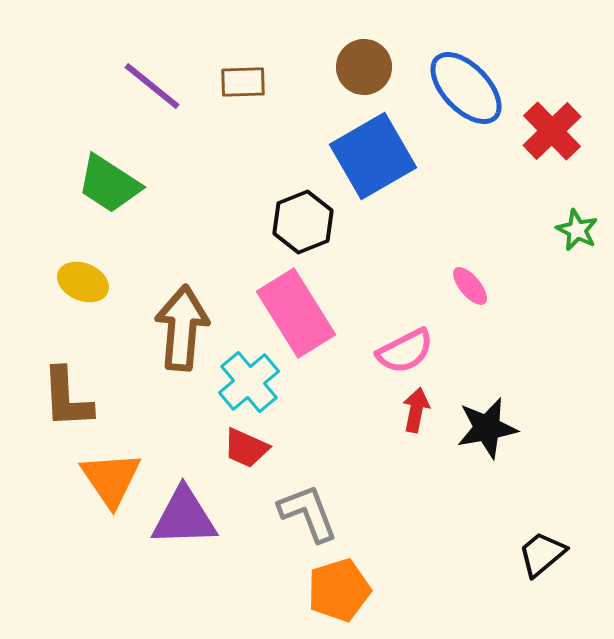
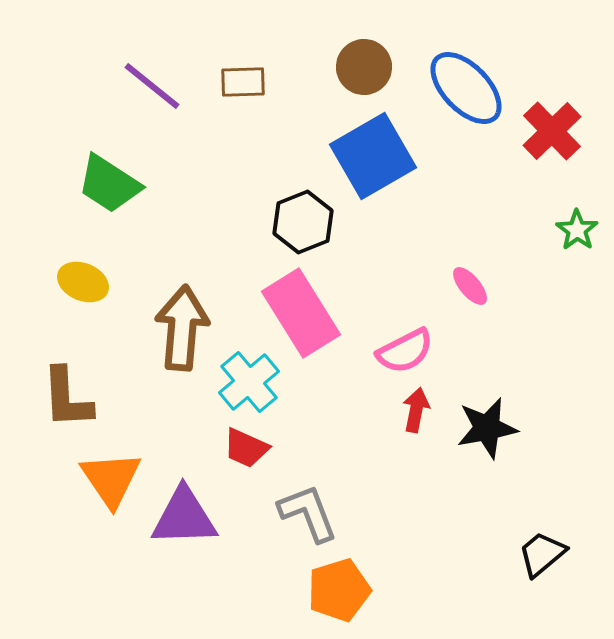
green star: rotated 9 degrees clockwise
pink rectangle: moved 5 px right
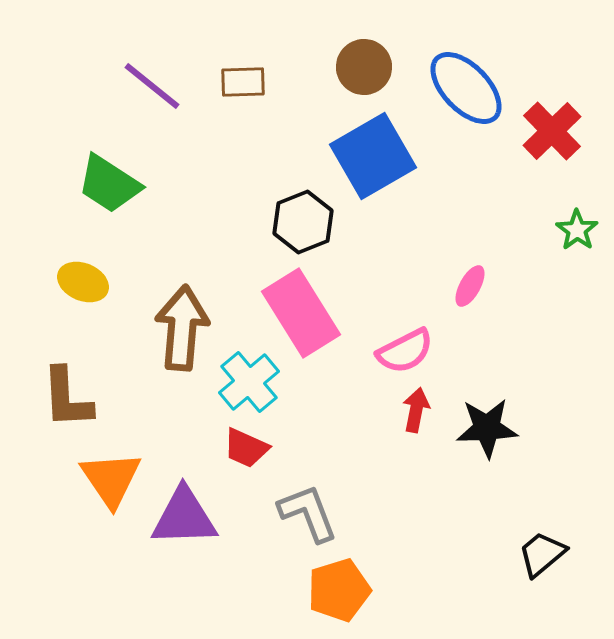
pink ellipse: rotated 69 degrees clockwise
black star: rotated 8 degrees clockwise
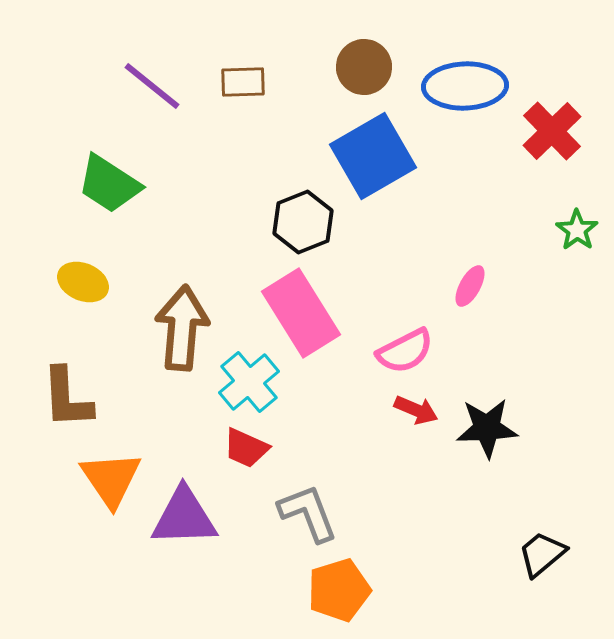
blue ellipse: moved 1 px left, 2 px up; rotated 48 degrees counterclockwise
red arrow: rotated 102 degrees clockwise
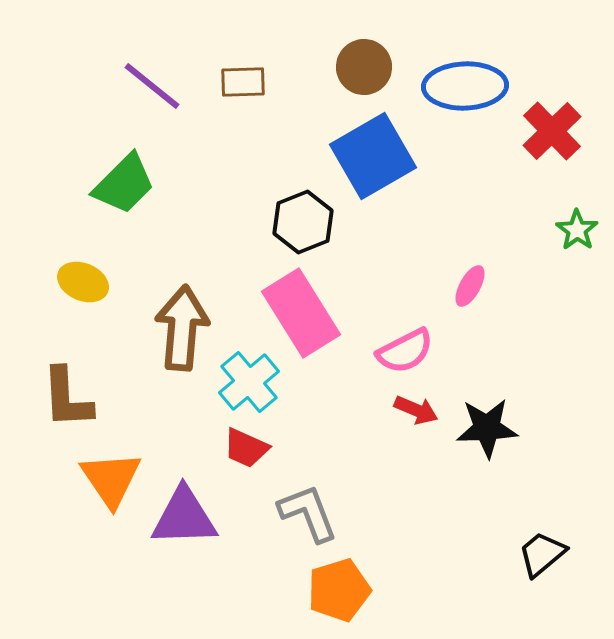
green trapezoid: moved 15 px right; rotated 78 degrees counterclockwise
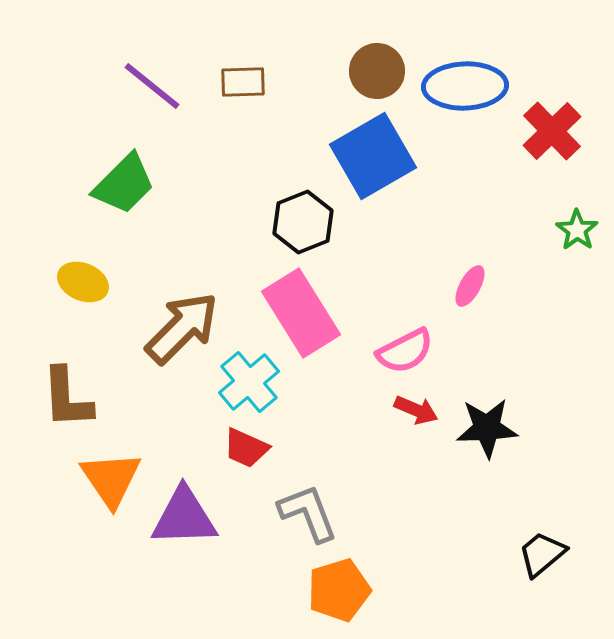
brown circle: moved 13 px right, 4 px down
brown arrow: rotated 40 degrees clockwise
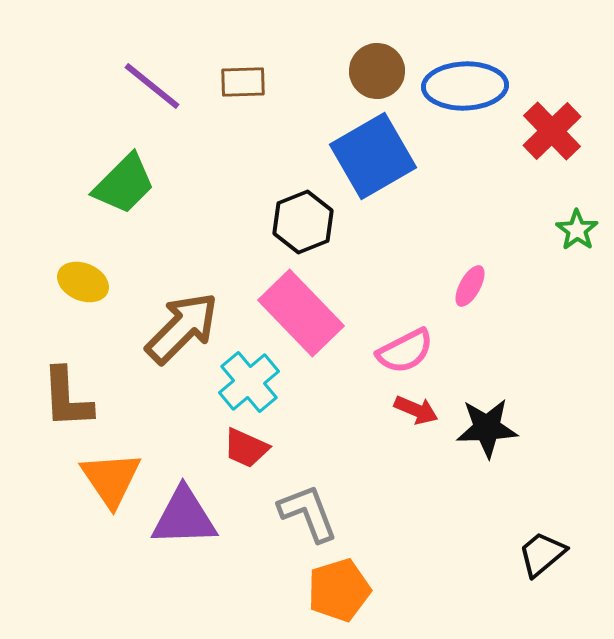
pink rectangle: rotated 12 degrees counterclockwise
